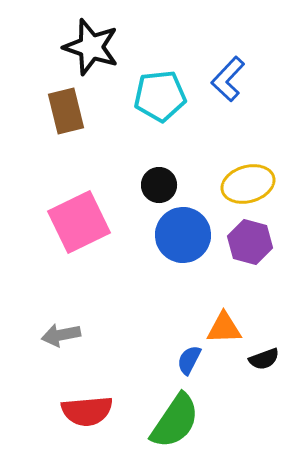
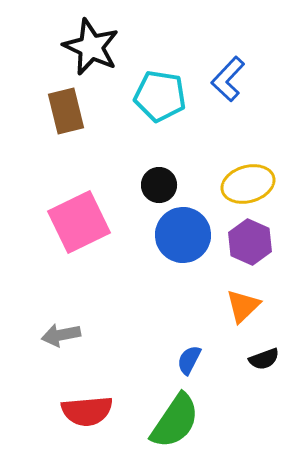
black star: rotated 6 degrees clockwise
cyan pentagon: rotated 15 degrees clockwise
purple hexagon: rotated 9 degrees clockwise
orange triangle: moved 19 px right, 22 px up; rotated 42 degrees counterclockwise
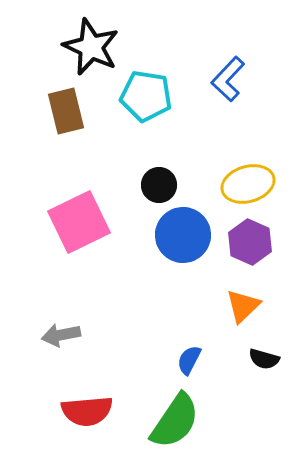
cyan pentagon: moved 14 px left
black semicircle: rotated 36 degrees clockwise
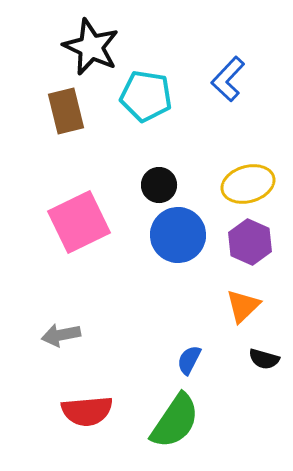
blue circle: moved 5 px left
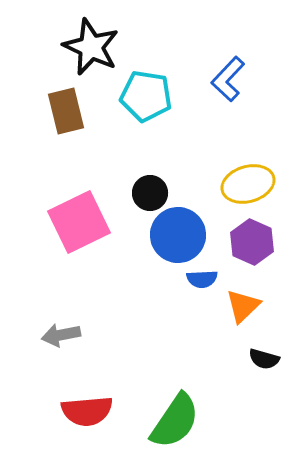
black circle: moved 9 px left, 8 px down
purple hexagon: moved 2 px right
blue semicircle: moved 13 px right, 81 px up; rotated 120 degrees counterclockwise
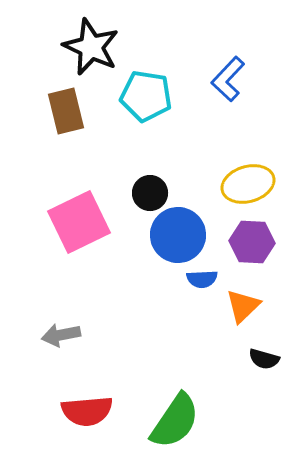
purple hexagon: rotated 21 degrees counterclockwise
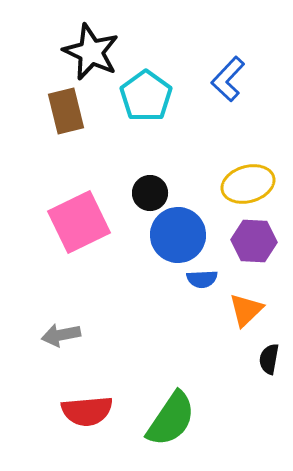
black star: moved 5 px down
cyan pentagon: rotated 27 degrees clockwise
purple hexagon: moved 2 px right, 1 px up
orange triangle: moved 3 px right, 4 px down
black semicircle: moved 5 px right; rotated 84 degrees clockwise
green semicircle: moved 4 px left, 2 px up
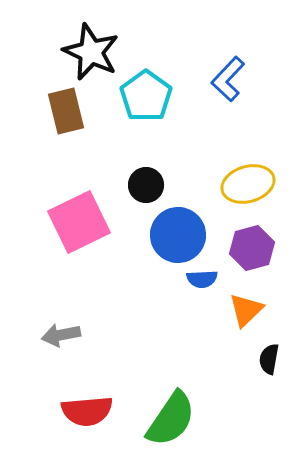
black circle: moved 4 px left, 8 px up
purple hexagon: moved 2 px left, 7 px down; rotated 18 degrees counterclockwise
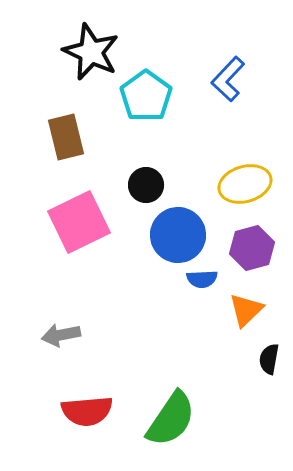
brown rectangle: moved 26 px down
yellow ellipse: moved 3 px left
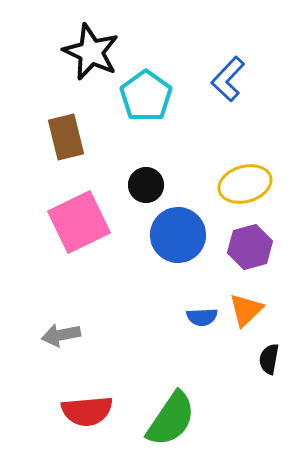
purple hexagon: moved 2 px left, 1 px up
blue semicircle: moved 38 px down
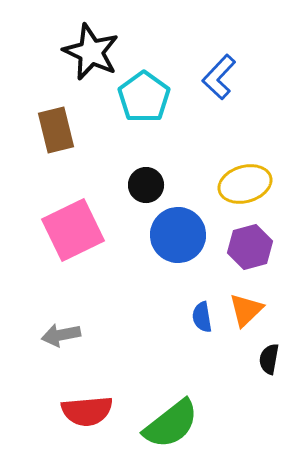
blue L-shape: moved 9 px left, 2 px up
cyan pentagon: moved 2 px left, 1 px down
brown rectangle: moved 10 px left, 7 px up
pink square: moved 6 px left, 8 px down
blue semicircle: rotated 84 degrees clockwise
green semicircle: moved 5 px down; rotated 18 degrees clockwise
